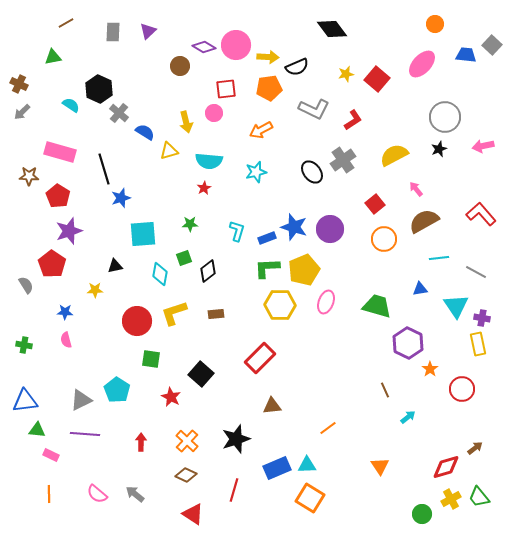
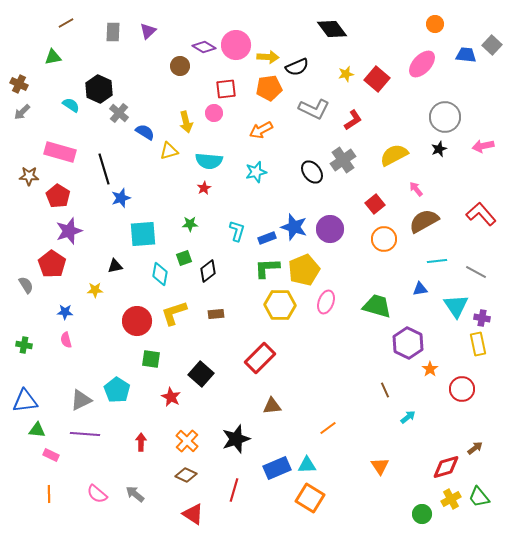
cyan line at (439, 258): moved 2 px left, 3 px down
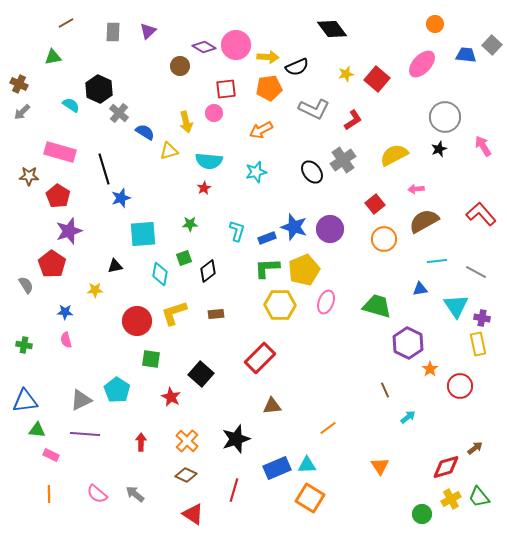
pink arrow at (483, 146): rotated 70 degrees clockwise
pink arrow at (416, 189): rotated 56 degrees counterclockwise
red circle at (462, 389): moved 2 px left, 3 px up
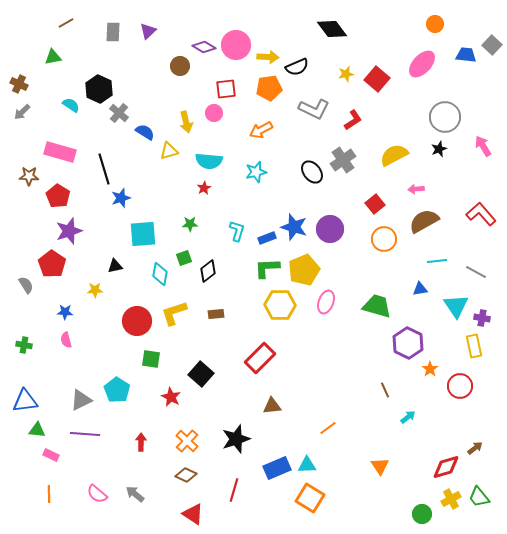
yellow rectangle at (478, 344): moved 4 px left, 2 px down
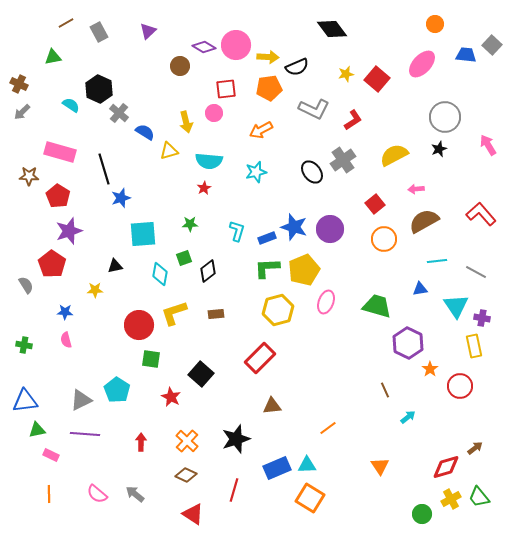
gray rectangle at (113, 32): moved 14 px left; rotated 30 degrees counterclockwise
pink arrow at (483, 146): moved 5 px right, 1 px up
yellow hexagon at (280, 305): moved 2 px left, 5 px down; rotated 16 degrees counterclockwise
red circle at (137, 321): moved 2 px right, 4 px down
green triangle at (37, 430): rotated 18 degrees counterclockwise
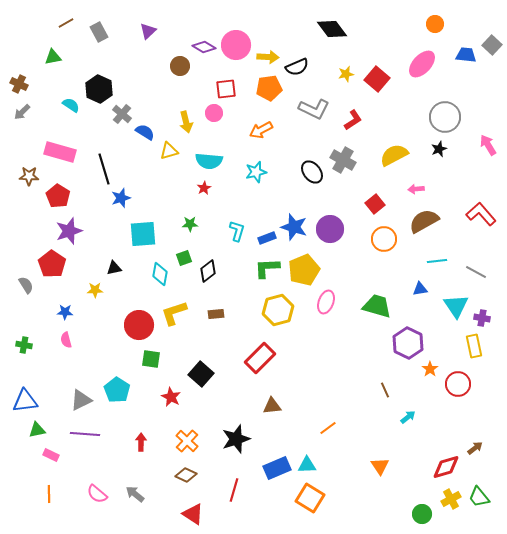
gray cross at (119, 113): moved 3 px right, 1 px down
gray cross at (343, 160): rotated 25 degrees counterclockwise
black triangle at (115, 266): moved 1 px left, 2 px down
red circle at (460, 386): moved 2 px left, 2 px up
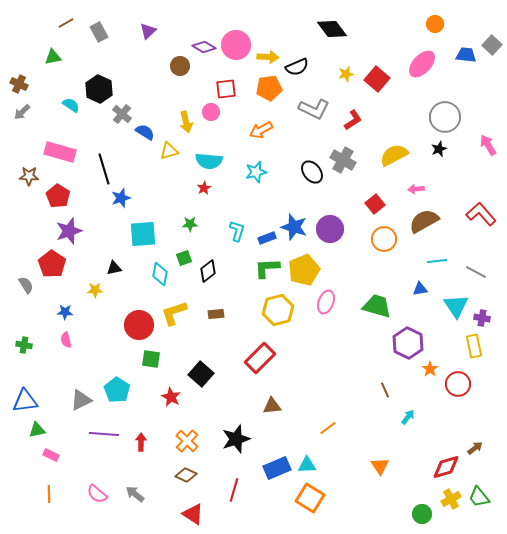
pink circle at (214, 113): moved 3 px left, 1 px up
cyan arrow at (408, 417): rotated 14 degrees counterclockwise
purple line at (85, 434): moved 19 px right
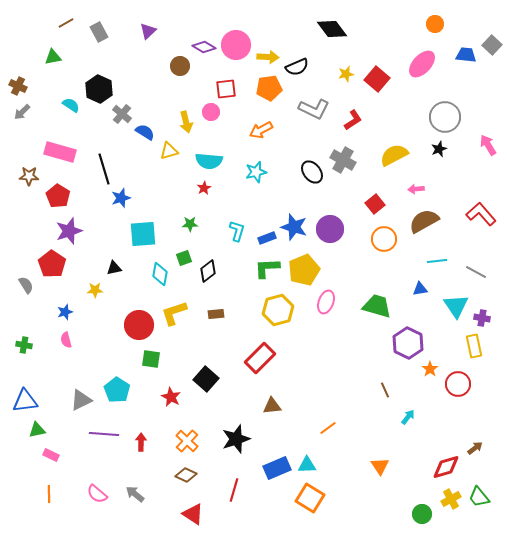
brown cross at (19, 84): moved 1 px left, 2 px down
blue star at (65, 312): rotated 21 degrees counterclockwise
black square at (201, 374): moved 5 px right, 5 px down
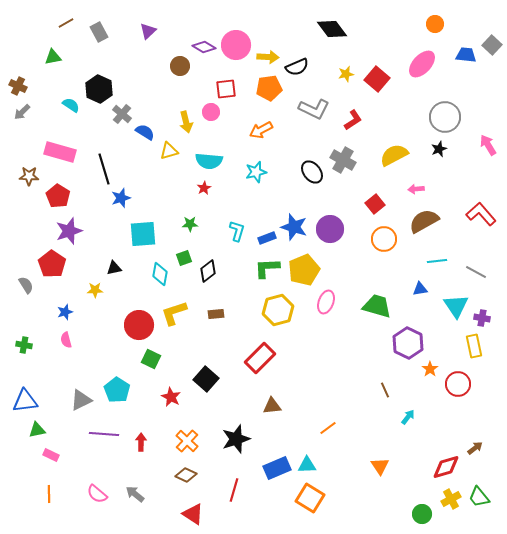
green square at (151, 359): rotated 18 degrees clockwise
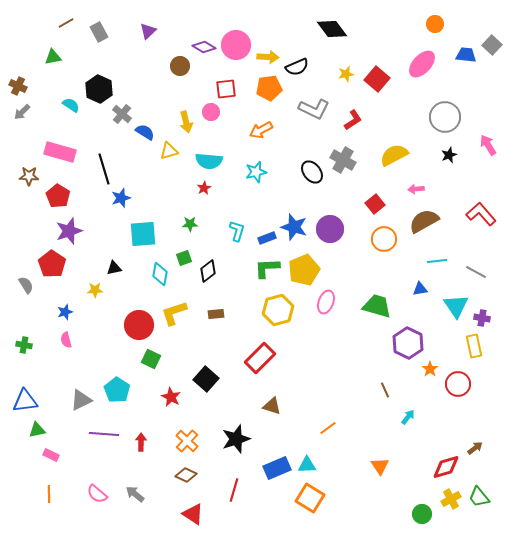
black star at (439, 149): moved 10 px right, 6 px down
brown triangle at (272, 406): rotated 24 degrees clockwise
